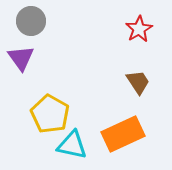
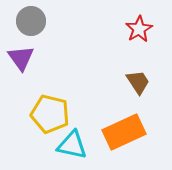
yellow pentagon: rotated 15 degrees counterclockwise
orange rectangle: moved 1 px right, 2 px up
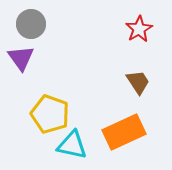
gray circle: moved 3 px down
yellow pentagon: rotated 6 degrees clockwise
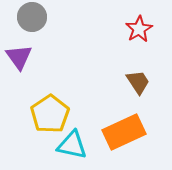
gray circle: moved 1 px right, 7 px up
purple triangle: moved 2 px left, 1 px up
yellow pentagon: rotated 18 degrees clockwise
